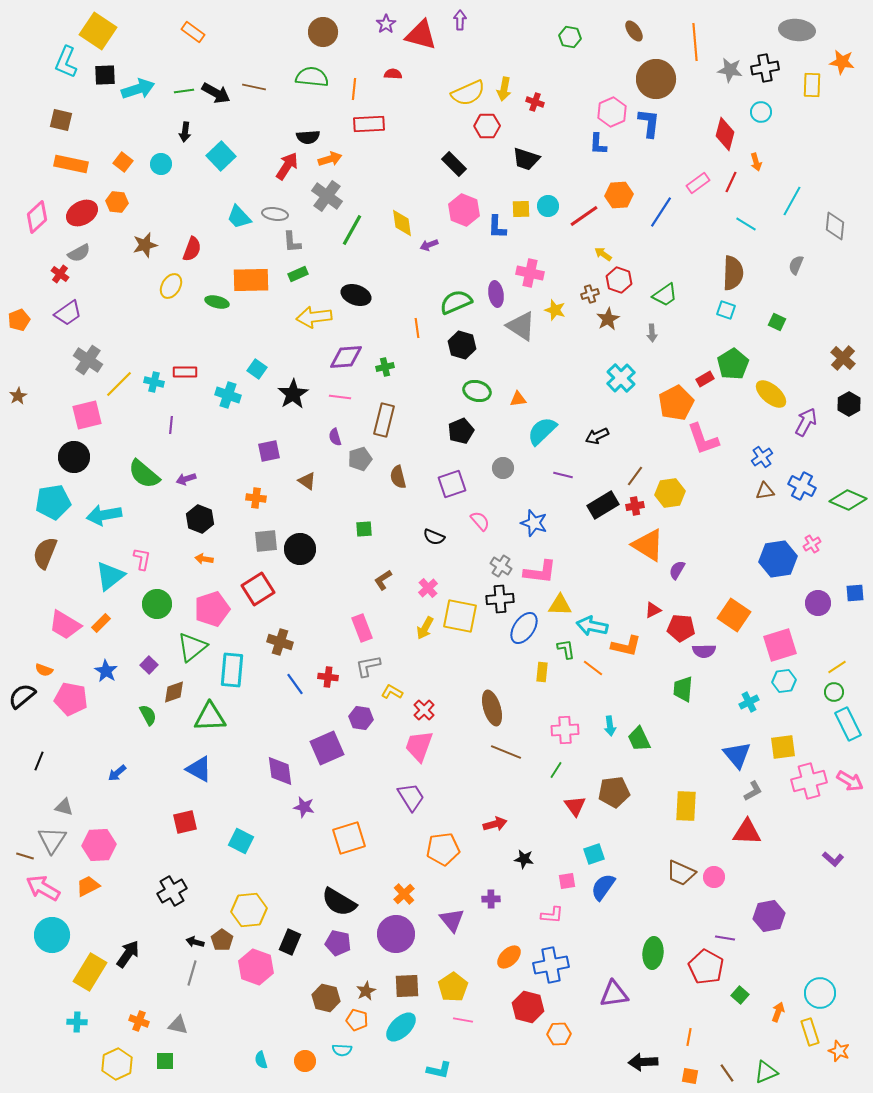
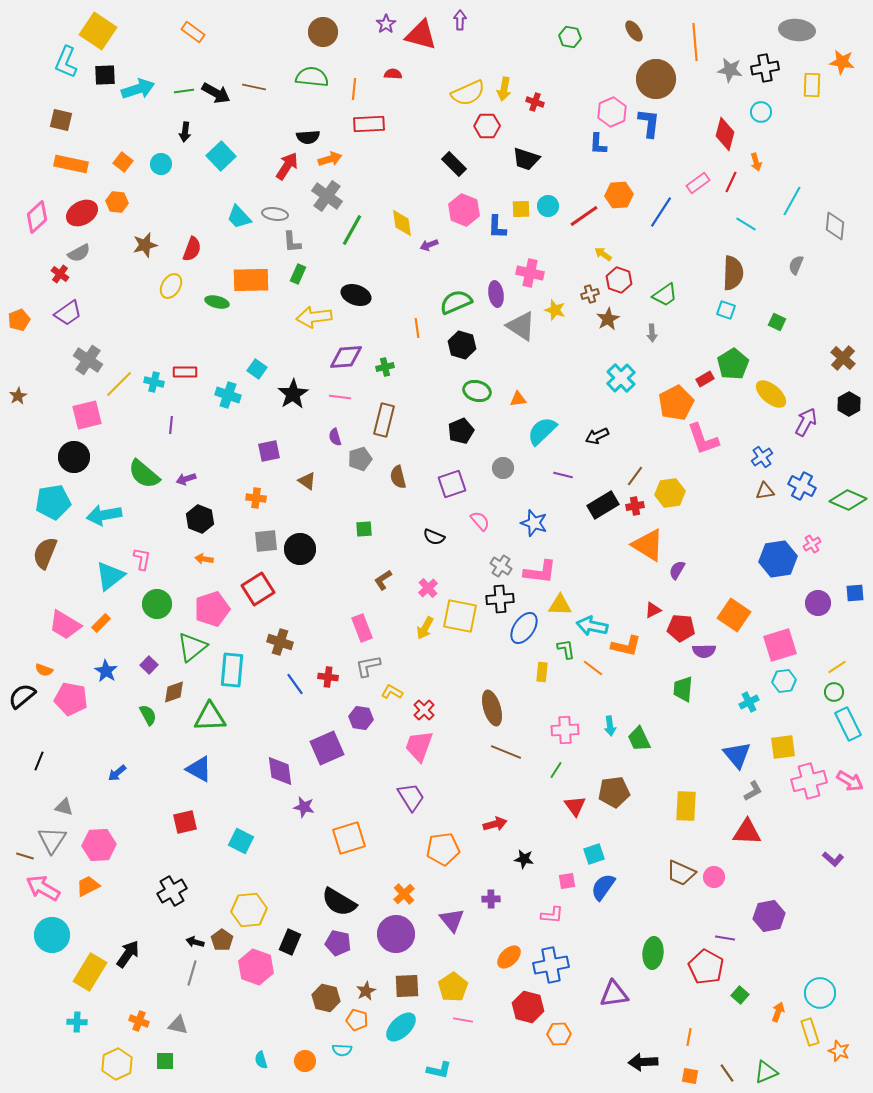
green rectangle at (298, 274): rotated 42 degrees counterclockwise
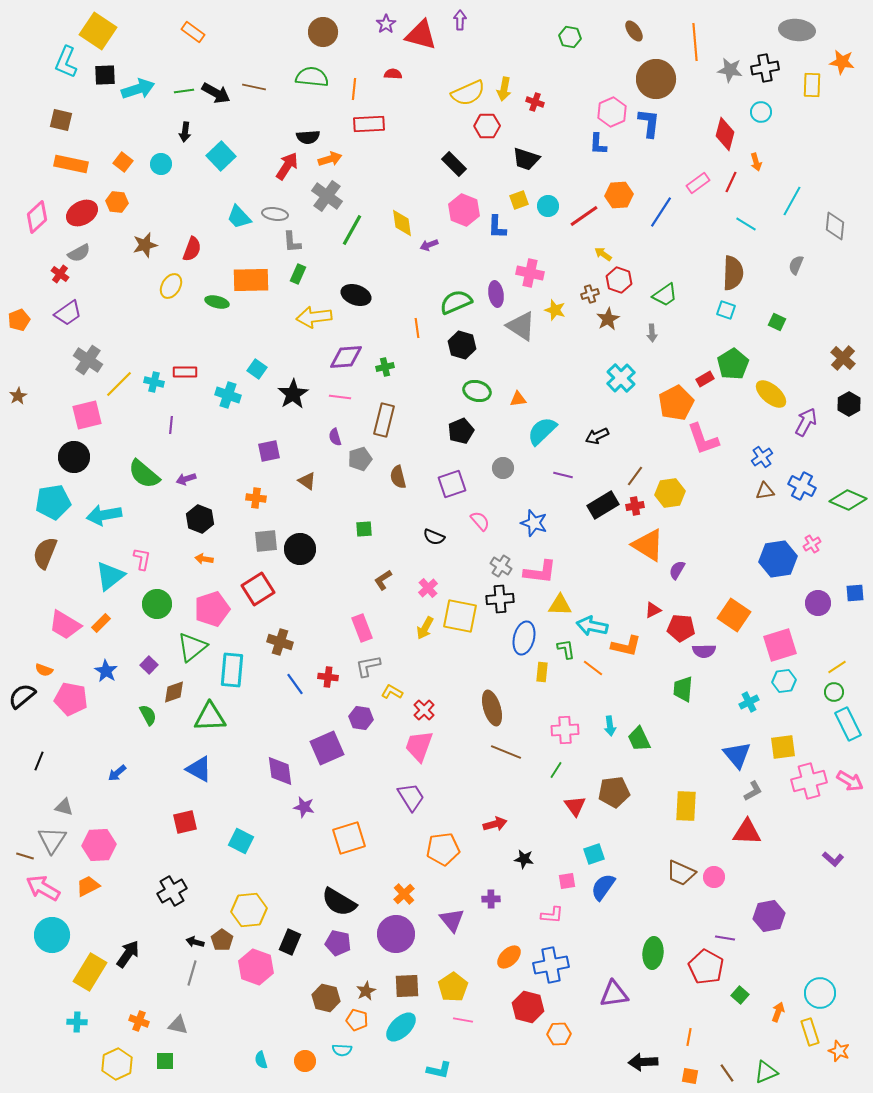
yellow square at (521, 209): moved 2 px left, 9 px up; rotated 18 degrees counterclockwise
blue ellipse at (524, 628): moved 10 px down; rotated 20 degrees counterclockwise
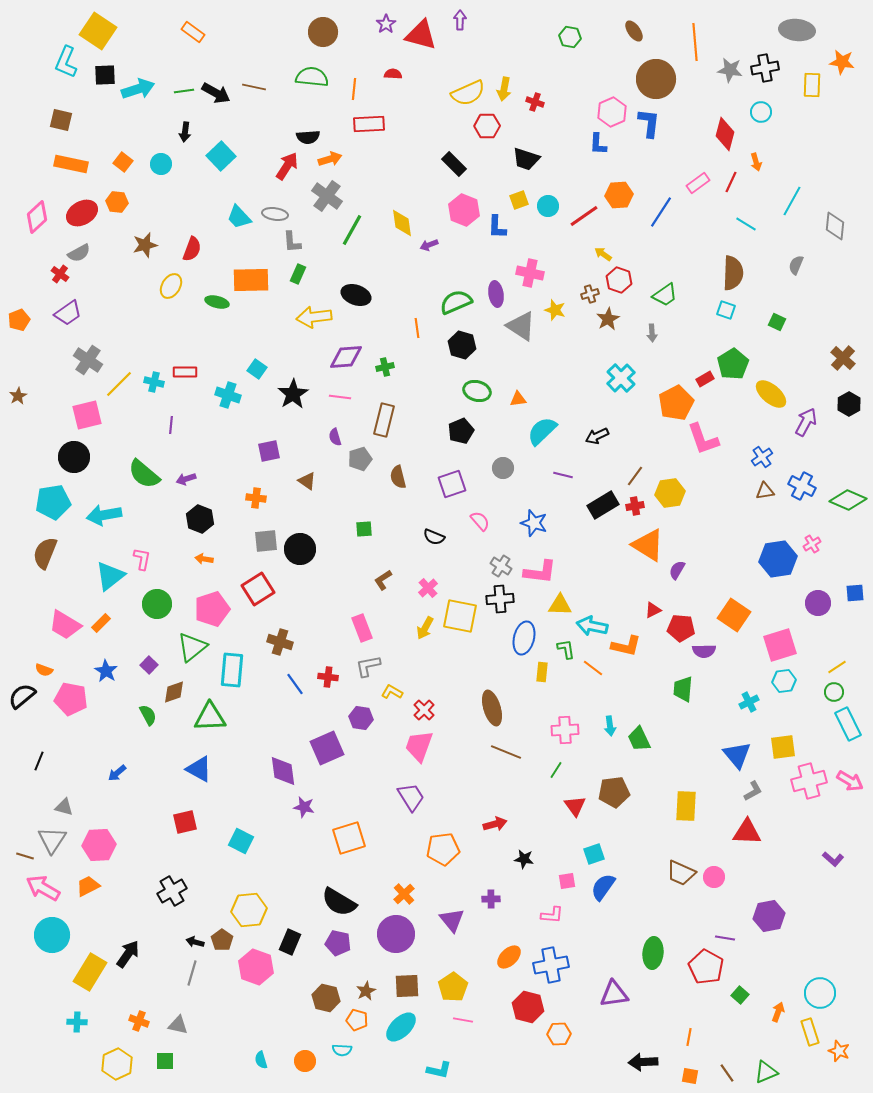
purple diamond at (280, 771): moved 3 px right
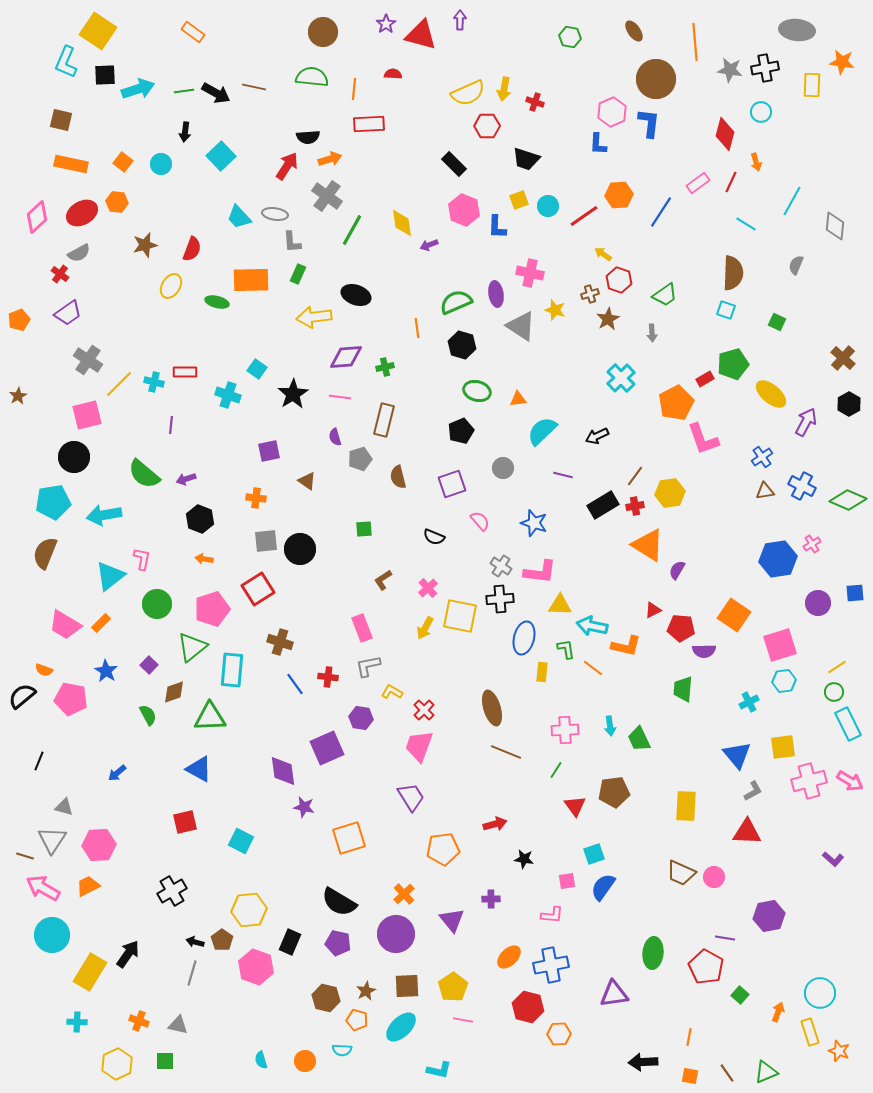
green pentagon at (733, 364): rotated 16 degrees clockwise
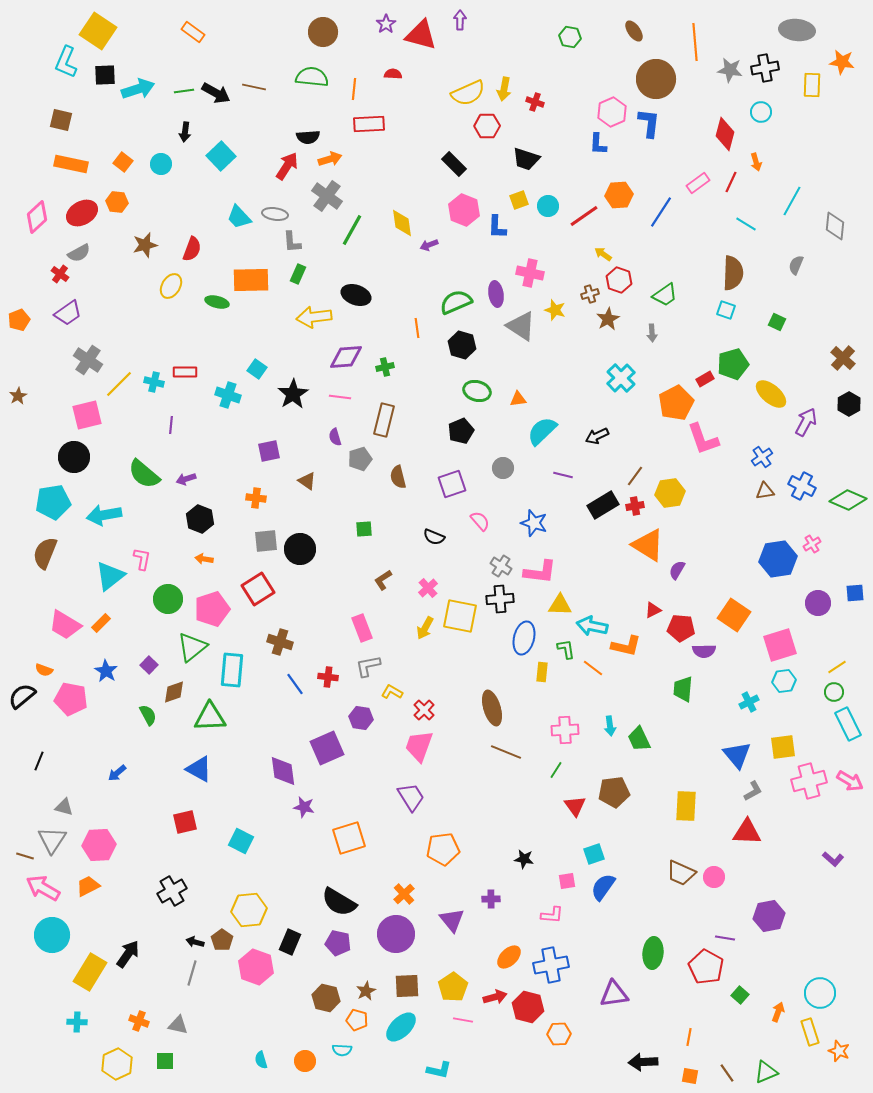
green circle at (157, 604): moved 11 px right, 5 px up
red arrow at (495, 824): moved 173 px down
